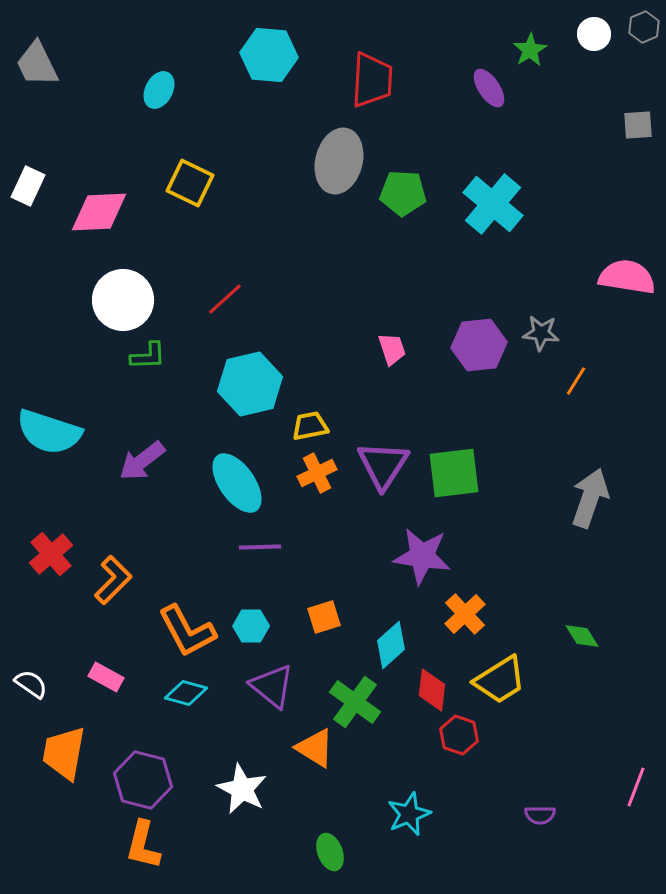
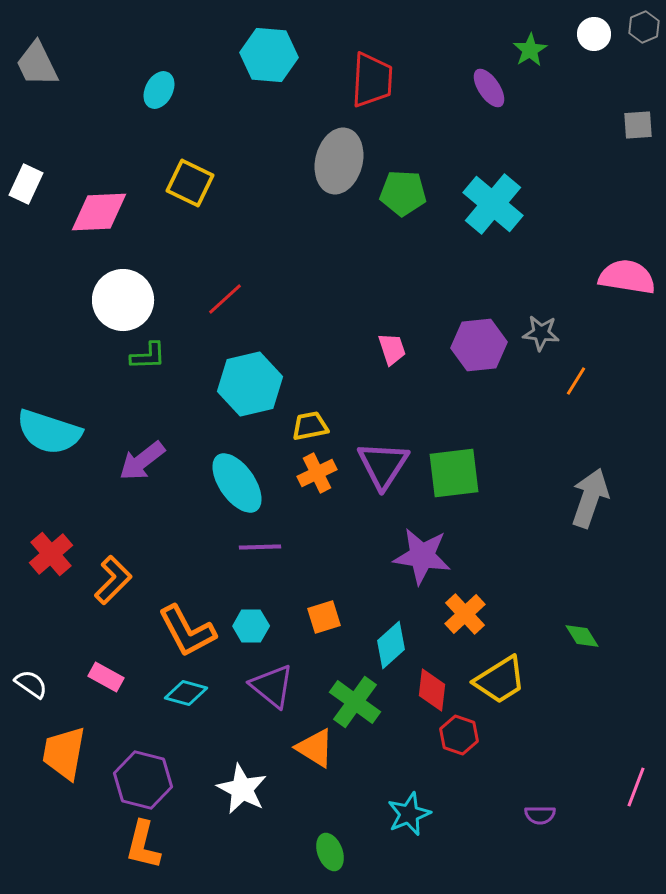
white rectangle at (28, 186): moved 2 px left, 2 px up
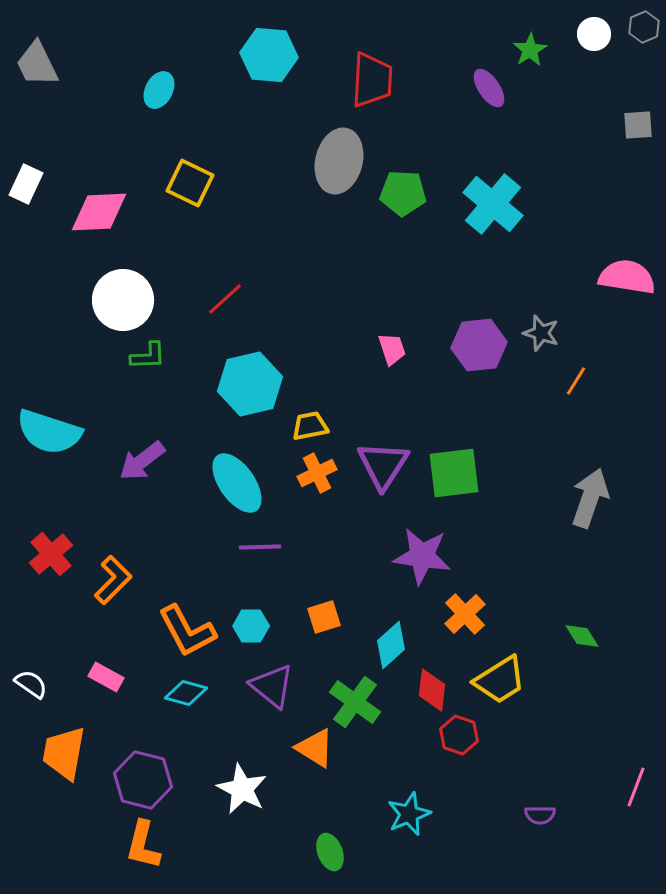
gray star at (541, 333): rotated 12 degrees clockwise
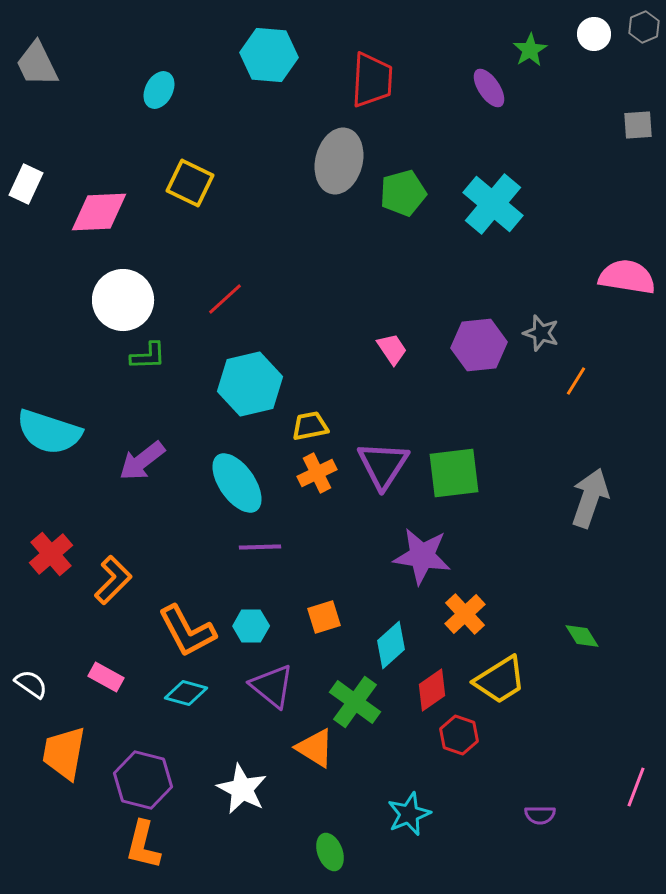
green pentagon at (403, 193): rotated 18 degrees counterclockwise
pink trapezoid at (392, 349): rotated 16 degrees counterclockwise
red diamond at (432, 690): rotated 48 degrees clockwise
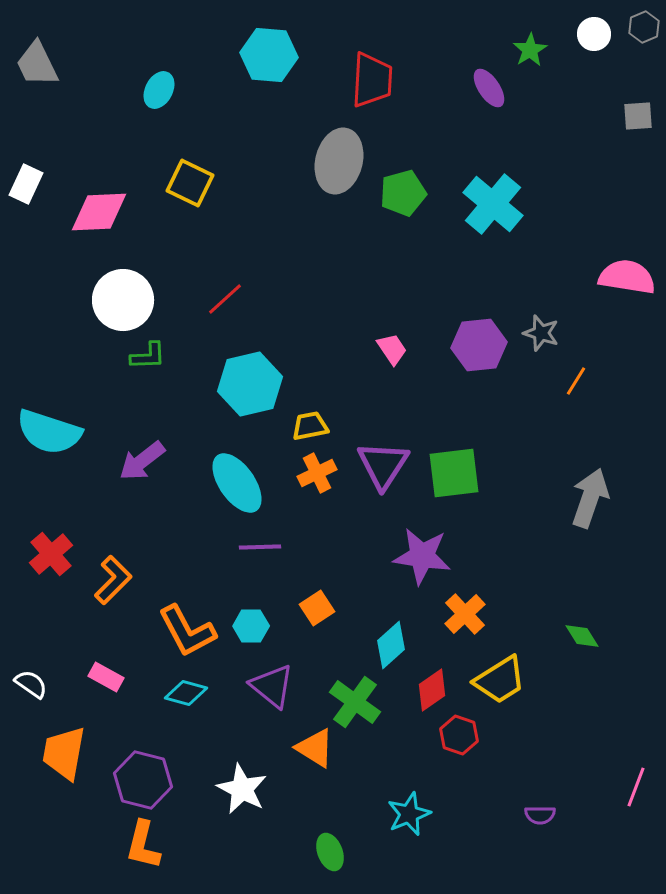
gray square at (638, 125): moved 9 px up
orange square at (324, 617): moved 7 px left, 9 px up; rotated 16 degrees counterclockwise
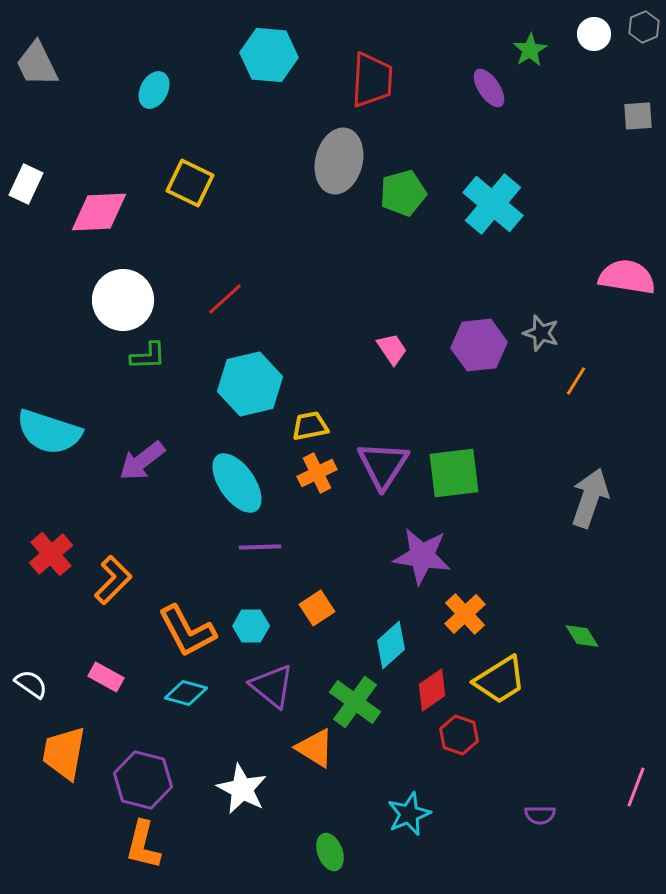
cyan ellipse at (159, 90): moved 5 px left
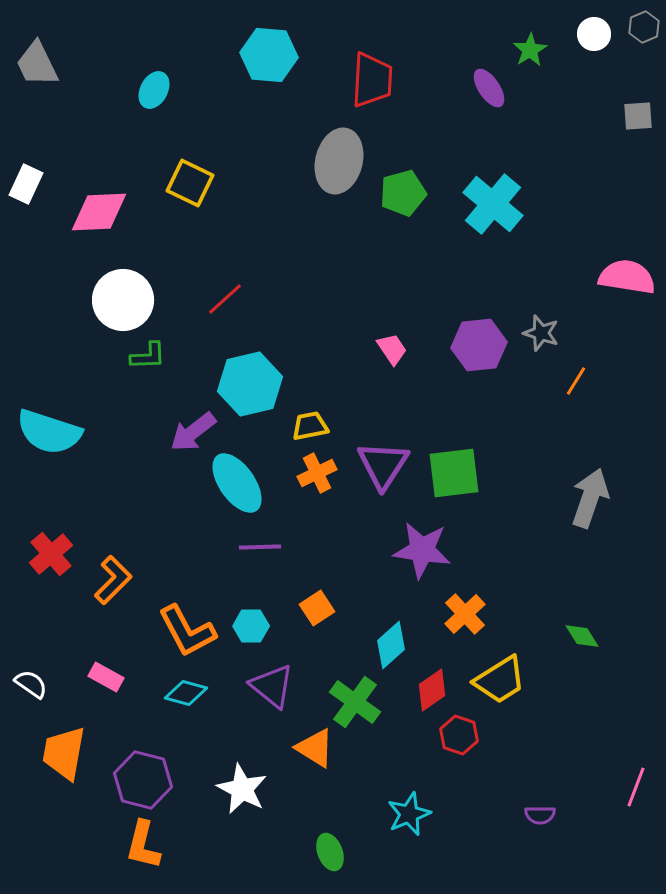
purple arrow at (142, 461): moved 51 px right, 29 px up
purple star at (422, 556): moved 6 px up
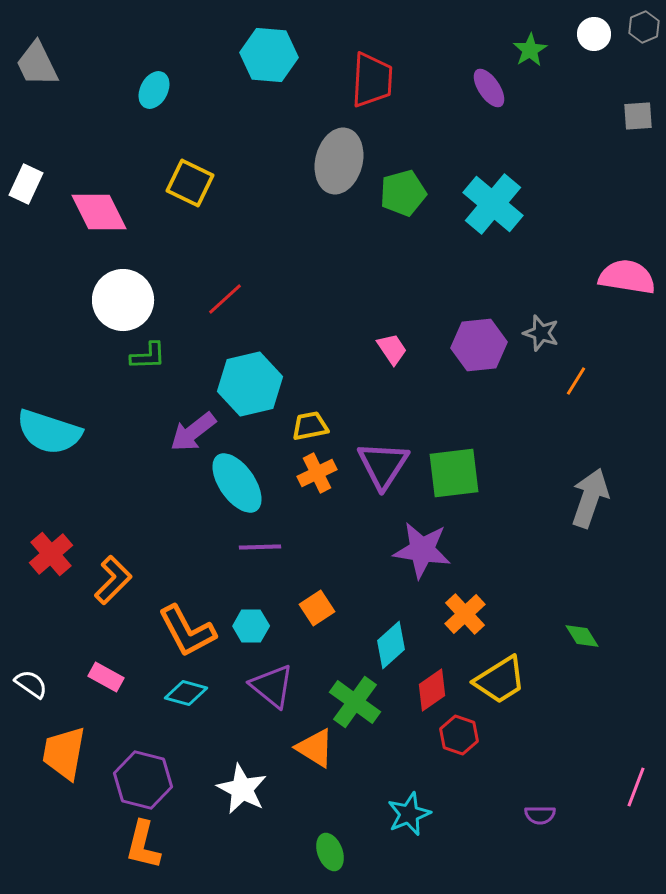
pink diamond at (99, 212): rotated 66 degrees clockwise
